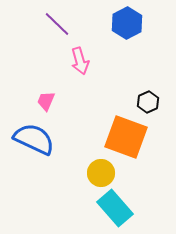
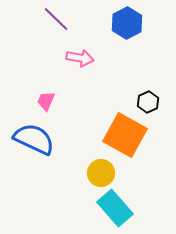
purple line: moved 1 px left, 5 px up
pink arrow: moved 3 px up; rotated 64 degrees counterclockwise
orange square: moved 1 px left, 2 px up; rotated 9 degrees clockwise
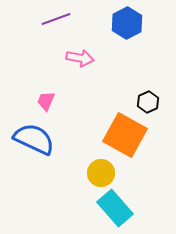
purple line: rotated 64 degrees counterclockwise
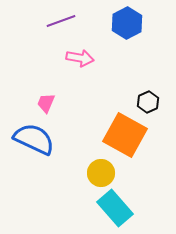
purple line: moved 5 px right, 2 px down
pink trapezoid: moved 2 px down
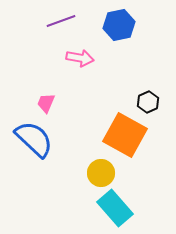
blue hexagon: moved 8 px left, 2 px down; rotated 16 degrees clockwise
blue semicircle: rotated 18 degrees clockwise
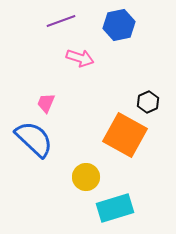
pink arrow: rotated 8 degrees clockwise
yellow circle: moved 15 px left, 4 px down
cyan rectangle: rotated 66 degrees counterclockwise
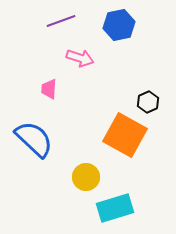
pink trapezoid: moved 3 px right, 14 px up; rotated 20 degrees counterclockwise
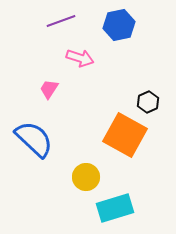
pink trapezoid: rotated 30 degrees clockwise
